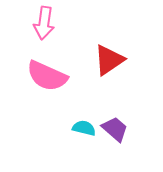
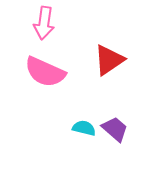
pink semicircle: moved 2 px left, 4 px up
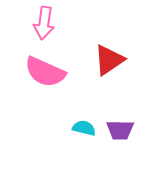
purple trapezoid: moved 5 px right, 1 px down; rotated 140 degrees clockwise
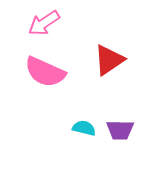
pink arrow: rotated 48 degrees clockwise
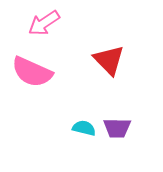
red triangle: rotated 40 degrees counterclockwise
pink semicircle: moved 13 px left
purple trapezoid: moved 3 px left, 2 px up
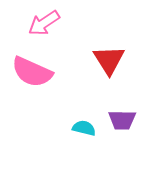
red triangle: rotated 12 degrees clockwise
purple trapezoid: moved 5 px right, 8 px up
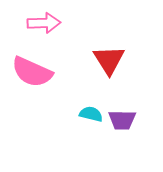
pink arrow: rotated 148 degrees counterclockwise
cyan semicircle: moved 7 px right, 14 px up
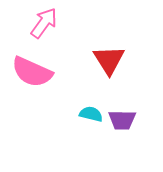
pink arrow: rotated 52 degrees counterclockwise
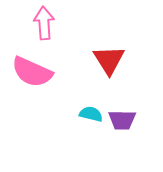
pink arrow: rotated 40 degrees counterclockwise
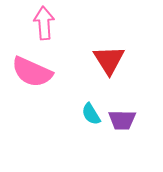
cyan semicircle: rotated 135 degrees counterclockwise
